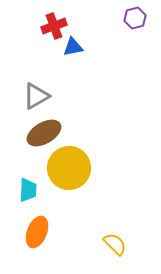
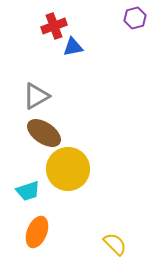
brown ellipse: rotated 64 degrees clockwise
yellow circle: moved 1 px left, 1 px down
cyan trapezoid: moved 1 px down; rotated 70 degrees clockwise
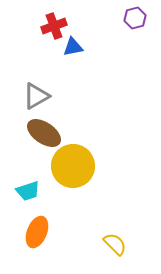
yellow circle: moved 5 px right, 3 px up
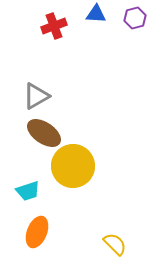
blue triangle: moved 23 px right, 33 px up; rotated 15 degrees clockwise
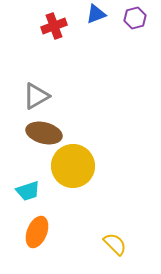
blue triangle: rotated 25 degrees counterclockwise
brown ellipse: rotated 20 degrees counterclockwise
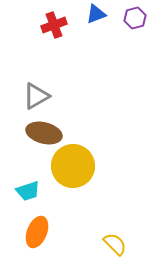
red cross: moved 1 px up
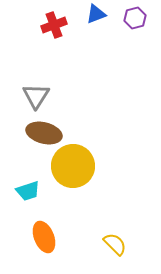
gray triangle: rotated 28 degrees counterclockwise
orange ellipse: moved 7 px right, 5 px down; rotated 44 degrees counterclockwise
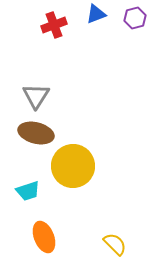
brown ellipse: moved 8 px left
